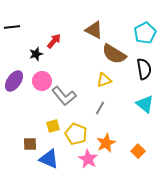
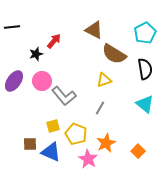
black semicircle: moved 1 px right
blue triangle: moved 2 px right, 7 px up
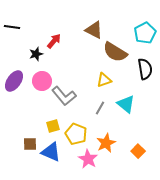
black line: rotated 14 degrees clockwise
brown semicircle: moved 1 px right, 2 px up
cyan triangle: moved 19 px left
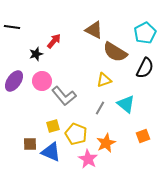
black semicircle: moved 1 px up; rotated 35 degrees clockwise
orange square: moved 5 px right, 15 px up; rotated 24 degrees clockwise
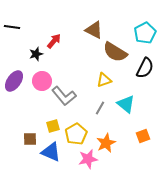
yellow pentagon: rotated 20 degrees clockwise
brown square: moved 5 px up
pink star: rotated 30 degrees clockwise
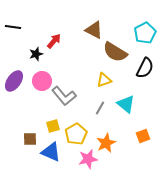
black line: moved 1 px right
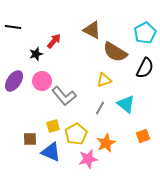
brown triangle: moved 2 px left
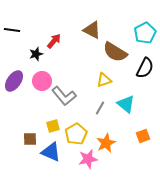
black line: moved 1 px left, 3 px down
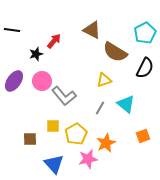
yellow square: rotated 16 degrees clockwise
blue triangle: moved 3 px right, 12 px down; rotated 25 degrees clockwise
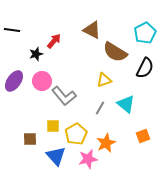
blue triangle: moved 2 px right, 8 px up
